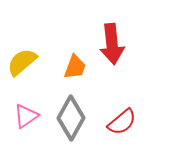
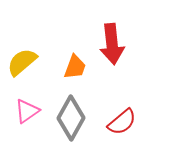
pink triangle: moved 1 px right, 5 px up
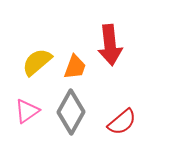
red arrow: moved 2 px left, 1 px down
yellow semicircle: moved 15 px right
gray diamond: moved 6 px up
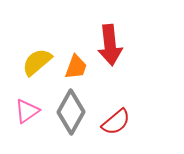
orange trapezoid: moved 1 px right
red semicircle: moved 6 px left
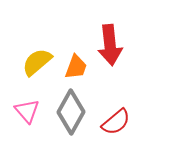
pink triangle: rotated 36 degrees counterclockwise
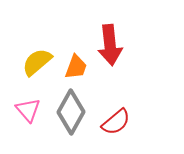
pink triangle: moved 1 px right, 1 px up
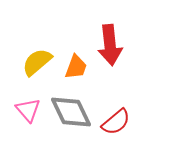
gray diamond: rotated 54 degrees counterclockwise
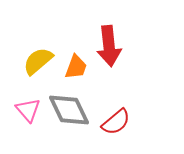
red arrow: moved 1 px left, 1 px down
yellow semicircle: moved 1 px right, 1 px up
gray diamond: moved 2 px left, 2 px up
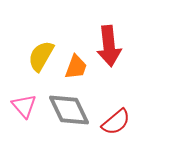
yellow semicircle: moved 3 px right, 5 px up; rotated 20 degrees counterclockwise
pink triangle: moved 4 px left, 4 px up
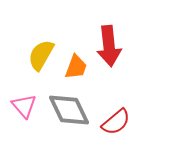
yellow semicircle: moved 1 px up
